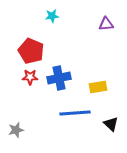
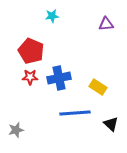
yellow rectangle: rotated 42 degrees clockwise
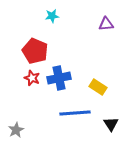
red pentagon: moved 4 px right
red star: moved 2 px right, 1 px down; rotated 21 degrees clockwise
black triangle: rotated 14 degrees clockwise
gray star: rotated 14 degrees counterclockwise
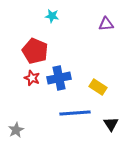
cyan star: rotated 16 degrees clockwise
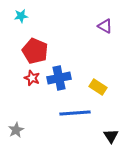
cyan star: moved 31 px left; rotated 16 degrees counterclockwise
purple triangle: moved 1 px left, 2 px down; rotated 35 degrees clockwise
black triangle: moved 12 px down
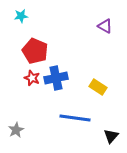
blue cross: moved 3 px left
blue line: moved 5 px down; rotated 12 degrees clockwise
black triangle: rotated 14 degrees clockwise
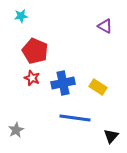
blue cross: moved 7 px right, 5 px down
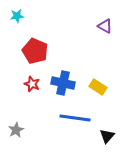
cyan star: moved 4 px left
red star: moved 6 px down
blue cross: rotated 25 degrees clockwise
black triangle: moved 4 px left
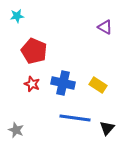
purple triangle: moved 1 px down
red pentagon: moved 1 px left
yellow rectangle: moved 2 px up
gray star: rotated 21 degrees counterclockwise
black triangle: moved 8 px up
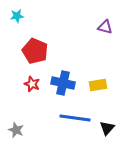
purple triangle: rotated 14 degrees counterclockwise
red pentagon: moved 1 px right
yellow rectangle: rotated 42 degrees counterclockwise
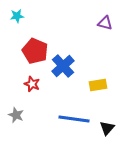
purple triangle: moved 4 px up
blue cross: moved 17 px up; rotated 35 degrees clockwise
blue line: moved 1 px left, 1 px down
gray star: moved 15 px up
